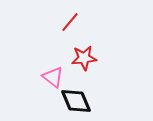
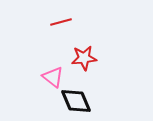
red line: moved 9 px left; rotated 35 degrees clockwise
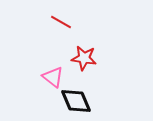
red line: rotated 45 degrees clockwise
red star: rotated 15 degrees clockwise
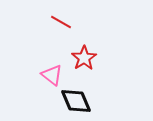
red star: rotated 30 degrees clockwise
pink triangle: moved 1 px left, 2 px up
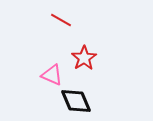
red line: moved 2 px up
pink triangle: rotated 15 degrees counterclockwise
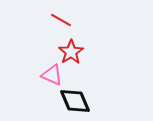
red star: moved 13 px left, 6 px up
black diamond: moved 1 px left
